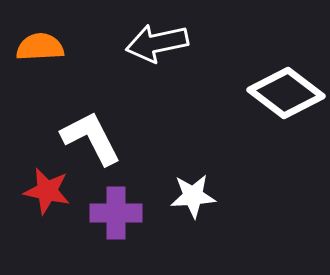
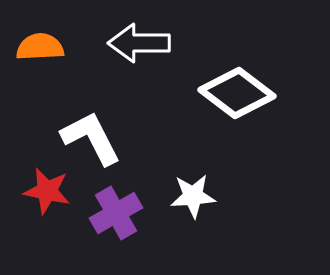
white arrow: moved 18 px left; rotated 12 degrees clockwise
white diamond: moved 49 px left
purple cross: rotated 30 degrees counterclockwise
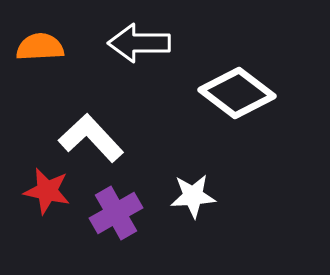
white L-shape: rotated 16 degrees counterclockwise
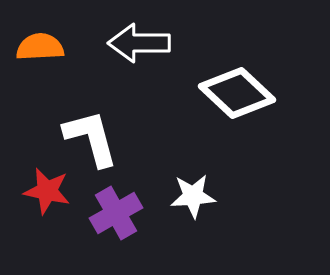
white diamond: rotated 6 degrees clockwise
white L-shape: rotated 28 degrees clockwise
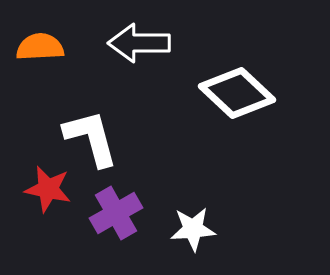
red star: moved 1 px right, 2 px up
white star: moved 33 px down
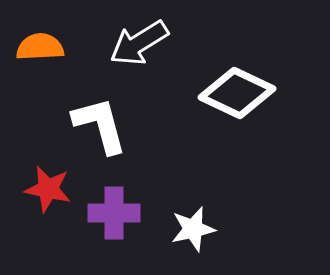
white arrow: rotated 32 degrees counterclockwise
white diamond: rotated 18 degrees counterclockwise
white L-shape: moved 9 px right, 13 px up
purple cross: moved 2 px left; rotated 30 degrees clockwise
white star: rotated 9 degrees counterclockwise
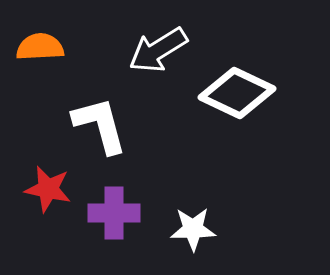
white arrow: moved 19 px right, 7 px down
white star: rotated 12 degrees clockwise
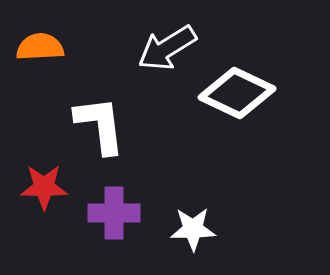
white arrow: moved 9 px right, 2 px up
white L-shape: rotated 8 degrees clockwise
red star: moved 4 px left, 2 px up; rotated 12 degrees counterclockwise
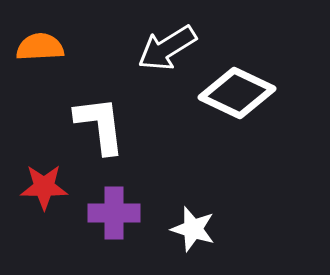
white star: rotated 18 degrees clockwise
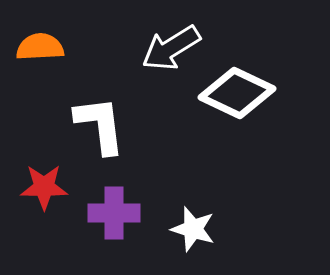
white arrow: moved 4 px right
